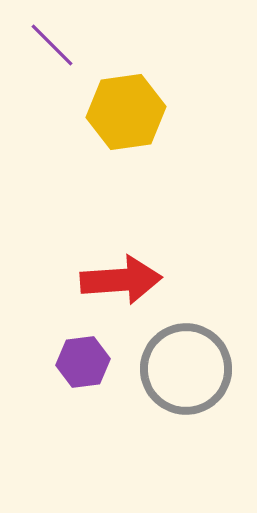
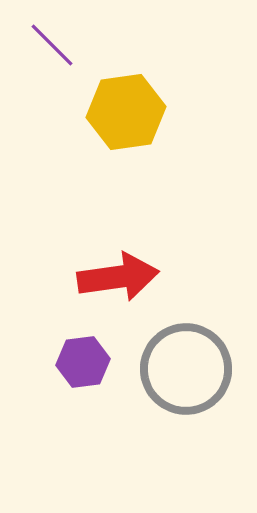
red arrow: moved 3 px left, 3 px up; rotated 4 degrees counterclockwise
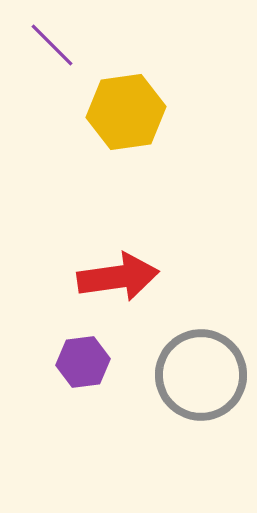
gray circle: moved 15 px right, 6 px down
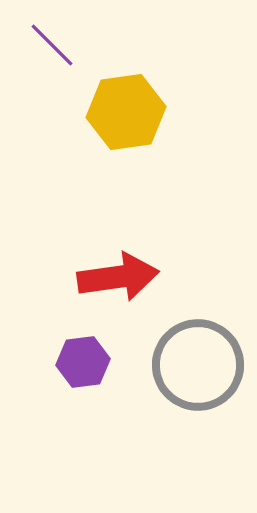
gray circle: moved 3 px left, 10 px up
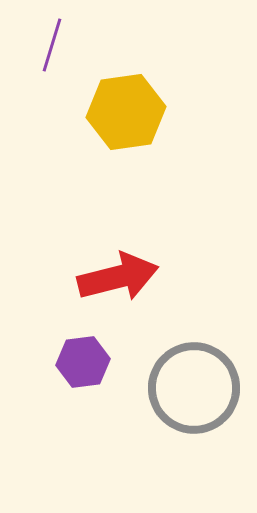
purple line: rotated 62 degrees clockwise
red arrow: rotated 6 degrees counterclockwise
gray circle: moved 4 px left, 23 px down
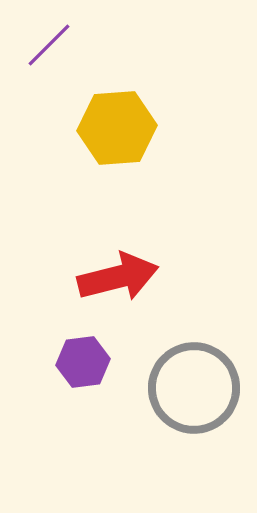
purple line: moved 3 px left; rotated 28 degrees clockwise
yellow hexagon: moved 9 px left, 16 px down; rotated 4 degrees clockwise
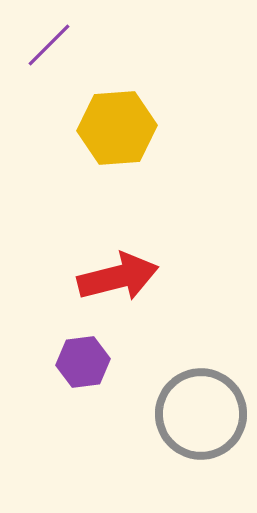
gray circle: moved 7 px right, 26 px down
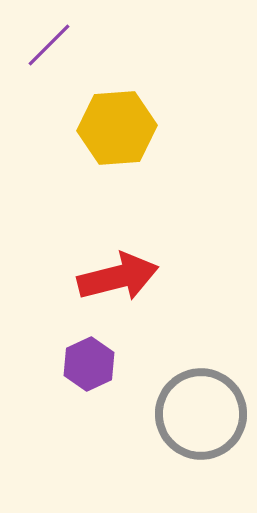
purple hexagon: moved 6 px right, 2 px down; rotated 18 degrees counterclockwise
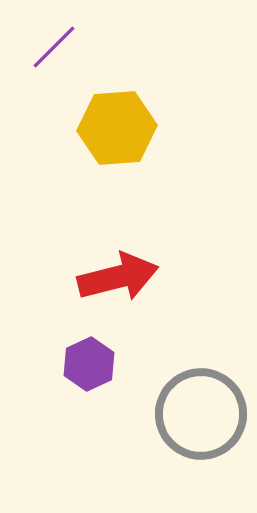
purple line: moved 5 px right, 2 px down
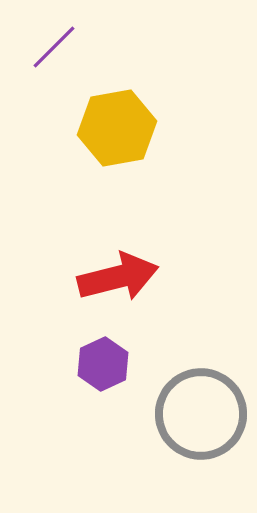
yellow hexagon: rotated 6 degrees counterclockwise
purple hexagon: moved 14 px right
